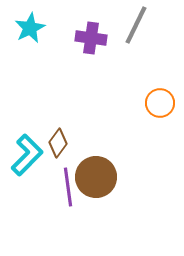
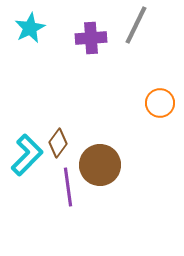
purple cross: rotated 12 degrees counterclockwise
brown circle: moved 4 px right, 12 px up
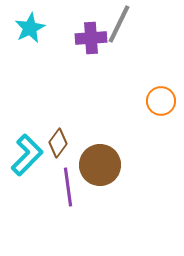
gray line: moved 17 px left, 1 px up
orange circle: moved 1 px right, 2 px up
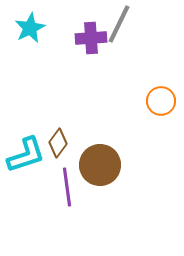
cyan L-shape: moved 1 px left; rotated 27 degrees clockwise
purple line: moved 1 px left
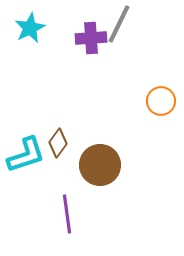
purple line: moved 27 px down
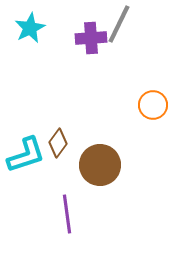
orange circle: moved 8 px left, 4 px down
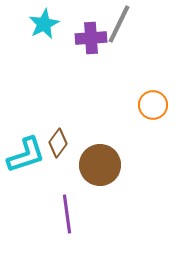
cyan star: moved 14 px right, 4 px up
